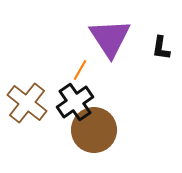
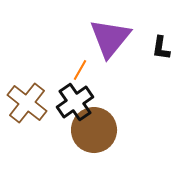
purple triangle: rotated 12 degrees clockwise
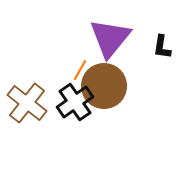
black L-shape: moved 1 px right, 1 px up
brown circle: moved 10 px right, 44 px up
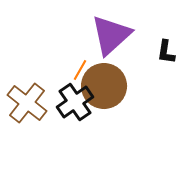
purple triangle: moved 1 px right, 3 px up; rotated 9 degrees clockwise
black L-shape: moved 4 px right, 5 px down
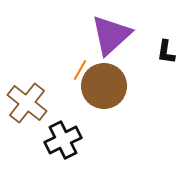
black cross: moved 12 px left, 38 px down; rotated 9 degrees clockwise
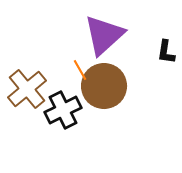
purple triangle: moved 7 px left
orange line: rotated 60 degrees counterclockwise
brown cross: moved 14 px up; rotated 12 degrees clockwise
black cross: moved 30 px up
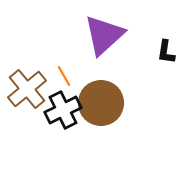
orange line: moved 16 px left, 6 px down
brown circle: moved 3 px left, 17 px down
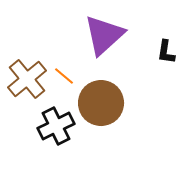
orange line: rotated 20 degrees counterclockwise
brown cross: moved 10 px up
black cross: moved 7 px left, 16 px down
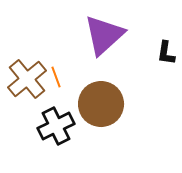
black L-shape: moved 1 px down
orange line: moved 8 px left, 1 px down; rotated 30 degrees clockwise
brown circle: moved 1 px down
